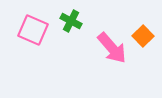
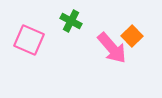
pink square: moved 4 px left, 10 px down
orange square: moved 11 px left
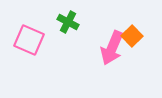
green cross: moved 3 px left, 1 px down
pink arrow: rotated 64 degrees clockwise
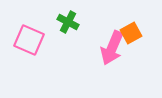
orange square: moved 1 px left, 3 px up; rotated 15 degrees clockwise
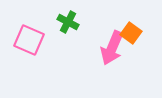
orange square: rotated 25 degrees counterclockwise
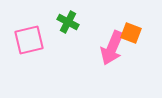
orange square: rotated 15 degrees counterclockwise
pink square: rotated 36 degrees counterclockwise
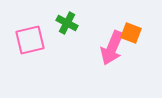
green cross: moved 1 px left, 1 px down
pink square: moved 1 px right
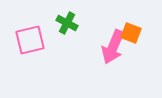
pink arrow: moved 1 px right, 1 px up
